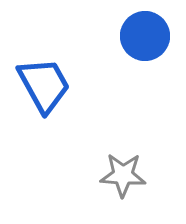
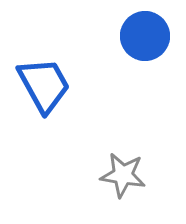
gray star: rotated 6 degrees clockwise
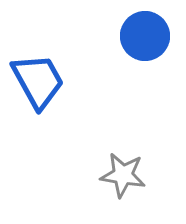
blue trapezoid: moved 6 px left, 4 px up
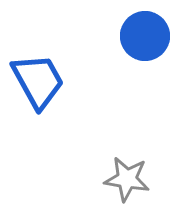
gray star: moved 4 px right, 4 px down
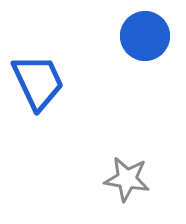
blue trapezoid: moved 1 px down; rotated 4 degrees clockwise
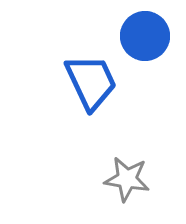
blue trapezoid: moved 53 px right
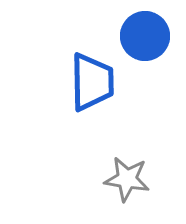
blue trapezoid: moved 1 px right; rotated 24 degrees clockwise
